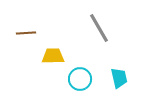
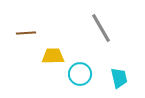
gray line: moved 2 px right
cyan circle: moved 5 px up
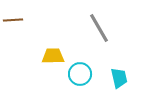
gray line: moved 2 px left
brown line: moved 13 px left, 13 px up
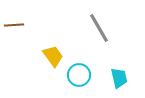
brown line: moved 1 px right, 5 px down
yellow trapezoid: rotated 55 degrees clockwise
cyan circle: moved 1 px left, 1 px down
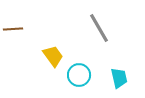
brown line: moved 1 px left, 4 px down
